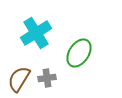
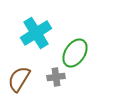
green ellipse: moved 4 px left
gray cross: moved 9 px right, 1 px up
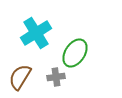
brown semicircle: moved 1 px right, 2 px up
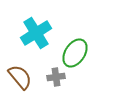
brown semicircle: rotated 108 degrees clockwise
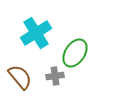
gray cross: moved 1 px left, 1 px up
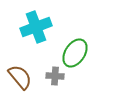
cyan cross: moved 6 px up; rotated 12 degrees clockwise
gray cross: rotated 12 degrees clockwise
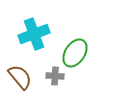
cyan cross: moved 2 px left, 7 px down
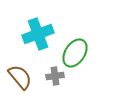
cyan cross: moved 4 px right
gray cross: rotated 12 degrees counterclockwise
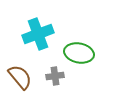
green ellipse: moved 4 px right; rotated 68 degrees clockwise
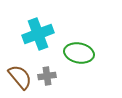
gray cross: moved 8 px left
